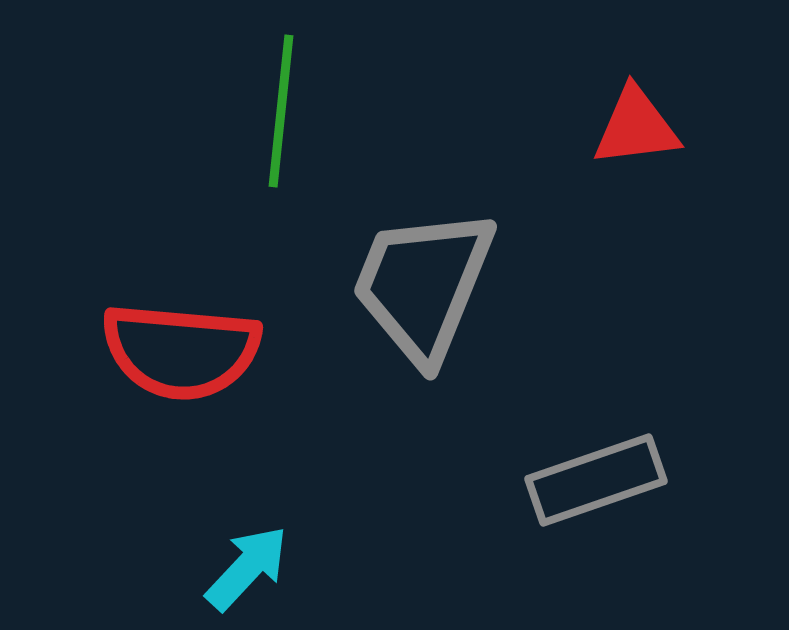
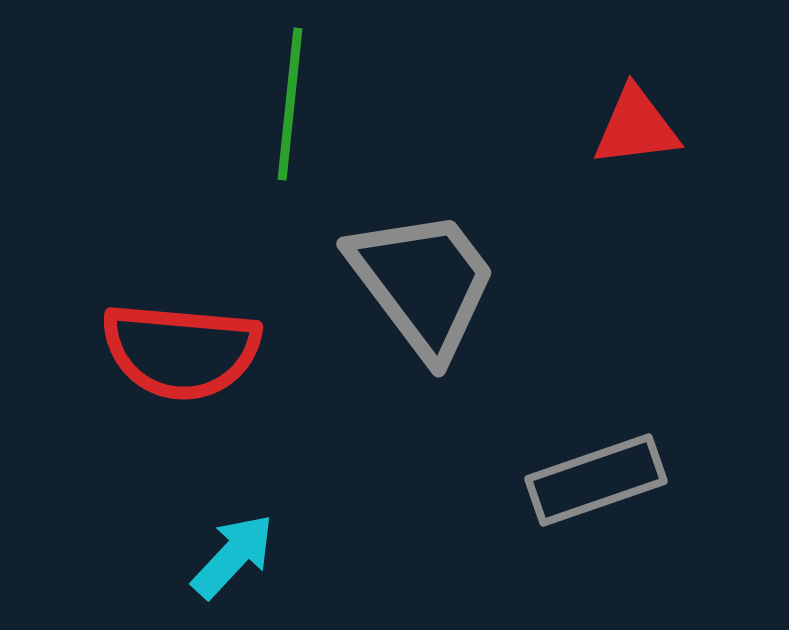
green line: moved 9 px right, 7 px up
gray trapezoid: moved 2 px up; rotated 121 degrees clockwise
cyan arrow: moved 14 px left, 12 px up
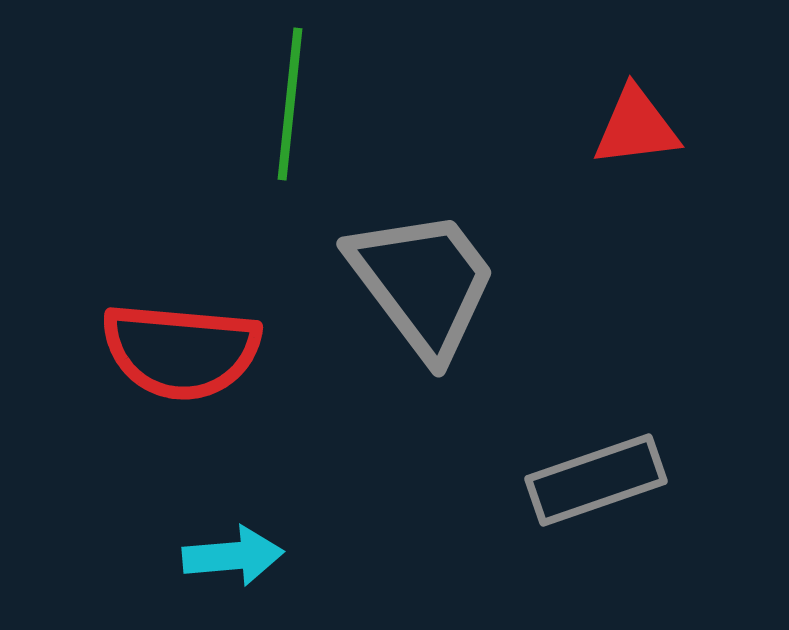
cyan arrow: rotated 42 degrees clockwise
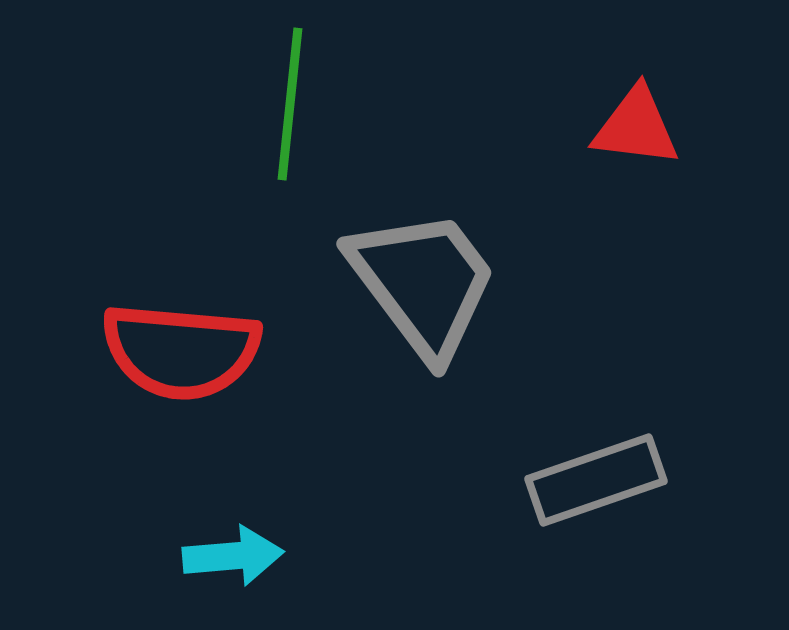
red triangle: rotated 14 degrees clockwise
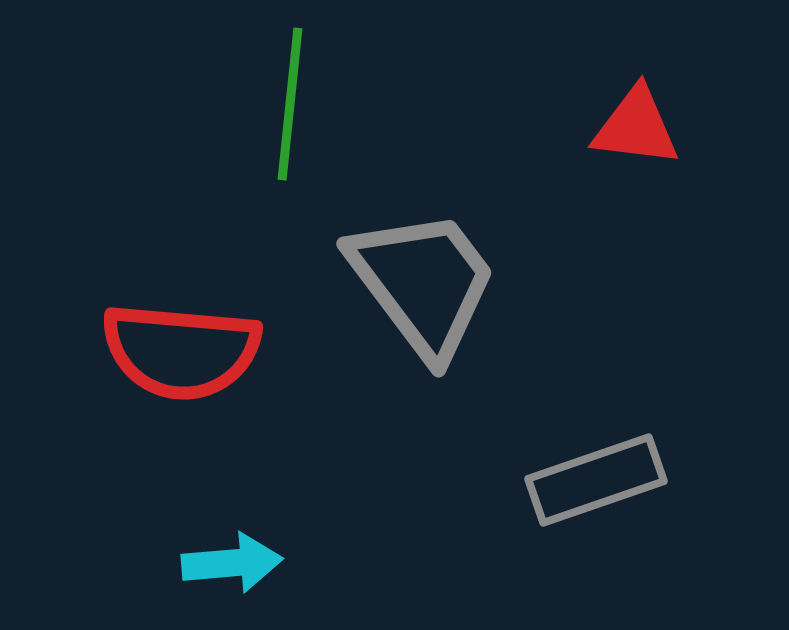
cyan arrow: moved 1 px left, 7 px down
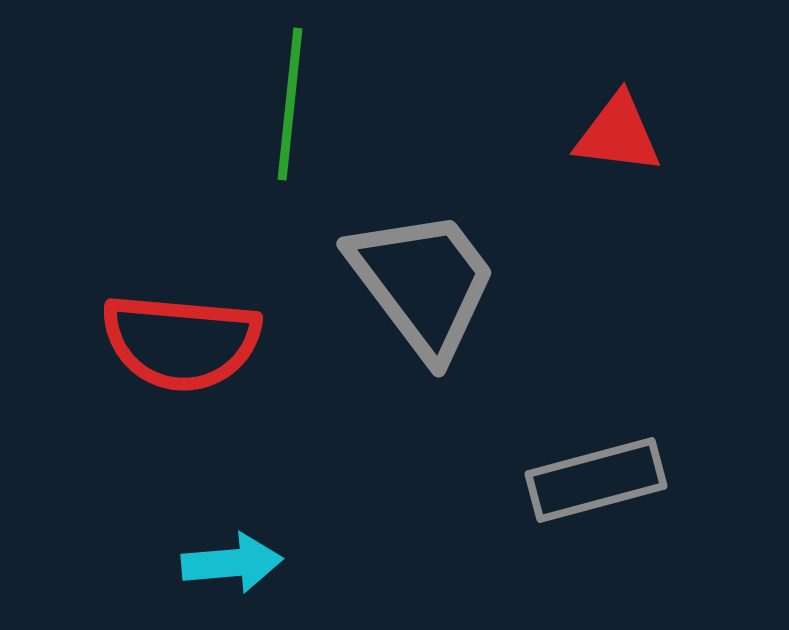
red triangle: moved 18 px left, 7 px down
red semicircle: moved 9 px up
gray rectangle: rotated 4 degrees clockwise
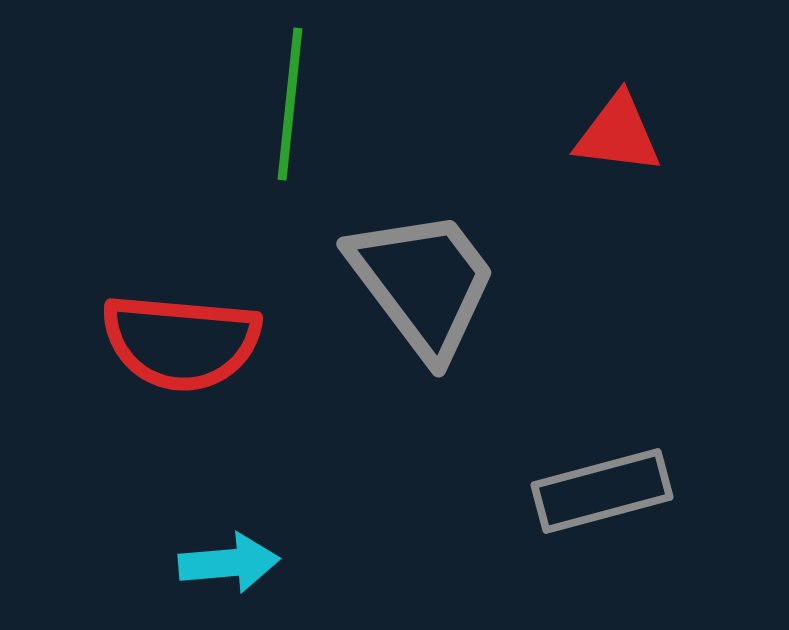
gray rectangle: moved 6 px right, 11 px down
cyan arrow: moved 3 px left
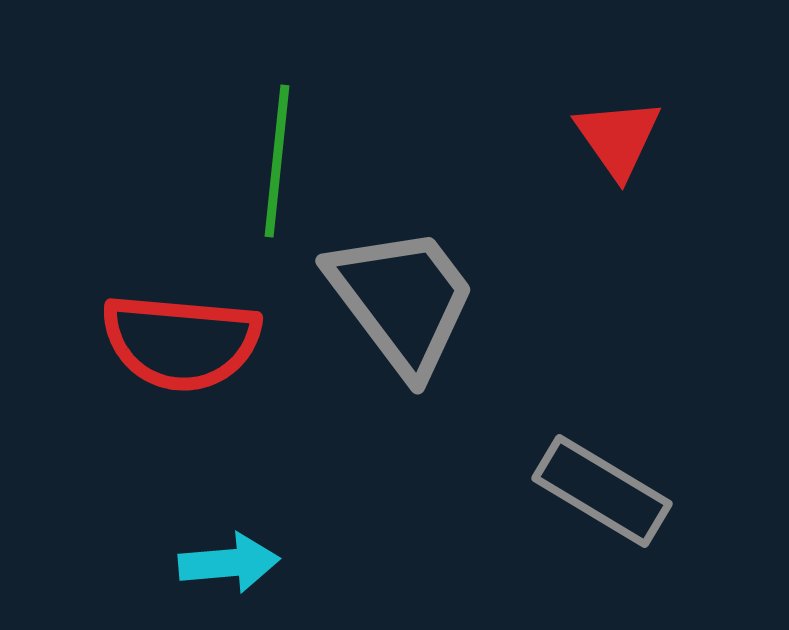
green line: moved 13 px left, 57 px down
red triangle: moved 4 px down; rotated 48 degrees clockwise
gray trapezoid: moved 21 px left, 17 px down
gray rectangle: rotated 46 degrees clockwise
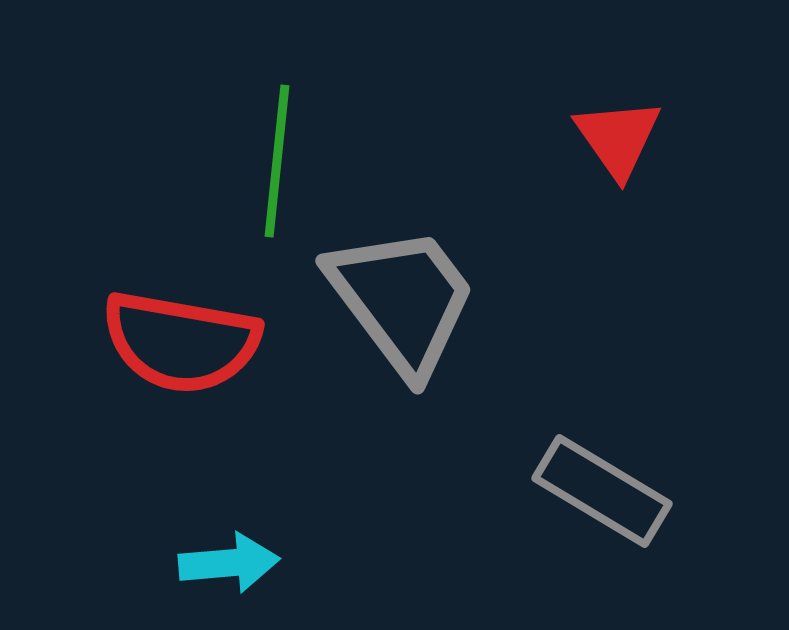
red semicircle: rotated 5 degrees clockwise
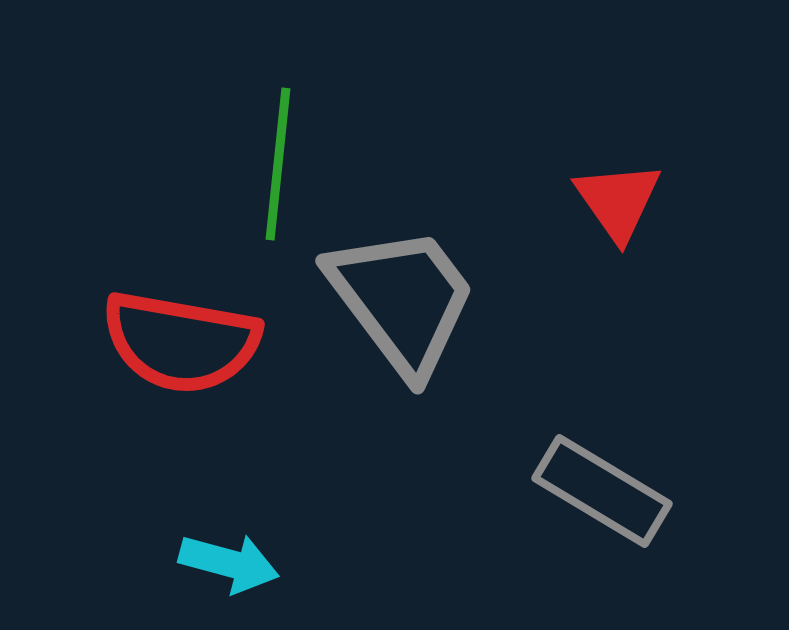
red triangle: moved 63 px down
green line: moved 1 px right, 3 px down
cyan arrow: rotated 20 degrees clockwise
